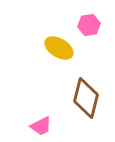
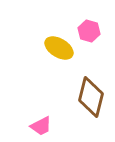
pink hexagon: moved 6 px down; rotated 25 degrees clockwise
brown diamond: moved 5 px right, 1 px up
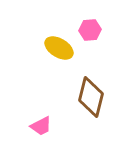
pink hexagon: moved 1 px right, 1 px up; rotated 20 degrees counterclockwise
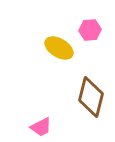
pink trapezoid: moved 1 px down
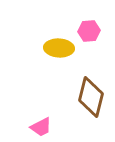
pink hexagon: moved 1 px left, 1 px down
yellow ellipse: rotated 28 degrees counterclockwise
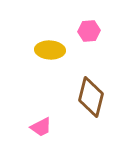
yellow ellipse: moved 9 px left, 2 px down
